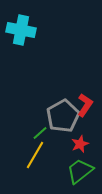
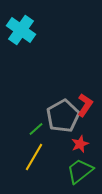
cyan cross: rotated 24 degrees clockwise
green line: moved 4 px left, 4 px up
yellow line: moved 1 px left, 2 px down
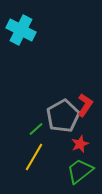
cyan cross: rotated 8 degrees counterclockwise
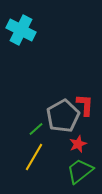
red L-shape: rotated 30 degrees counterclockwise
red star: moved 2 px left
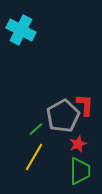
green trapezoid: rotated 128 degrees clockwise
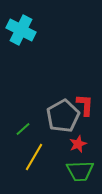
green line: moved 13 px left
green trapezoid: rotated 88 degrees clockwise
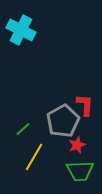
gray pentagon: moved 5 px down
red star: moved 1 px left, 1 px down
